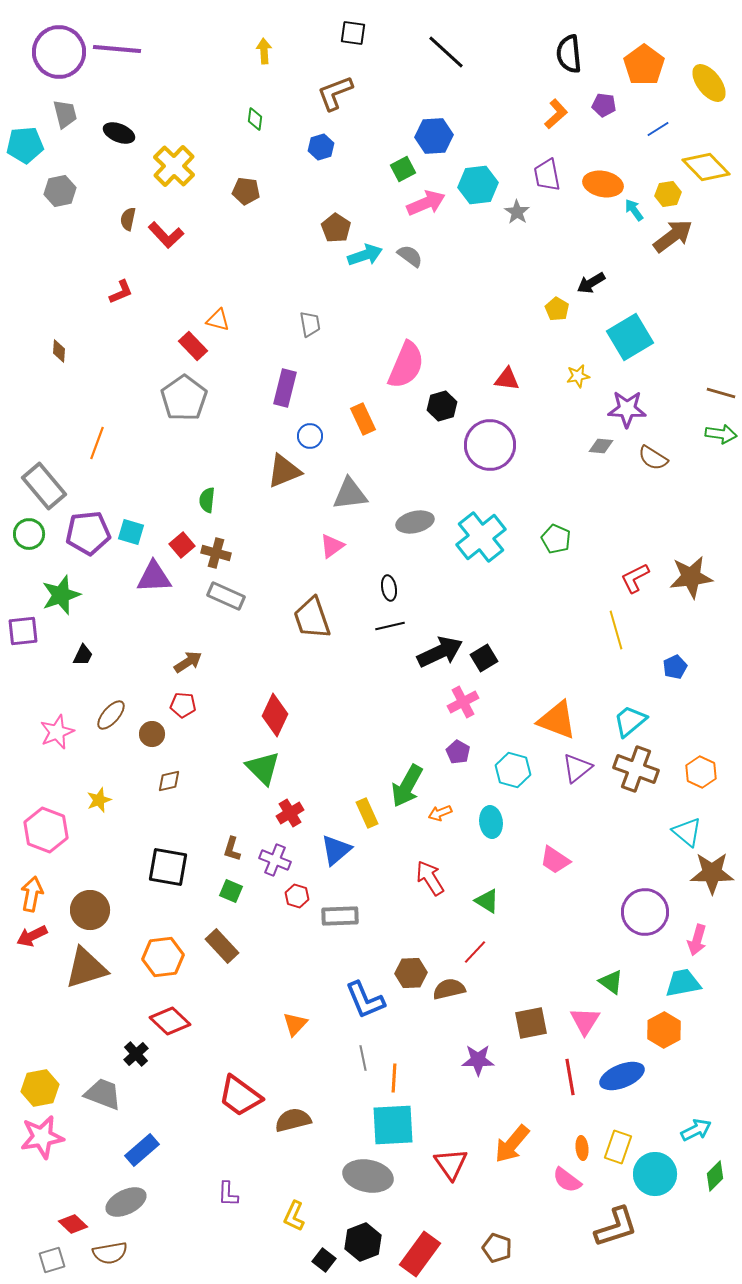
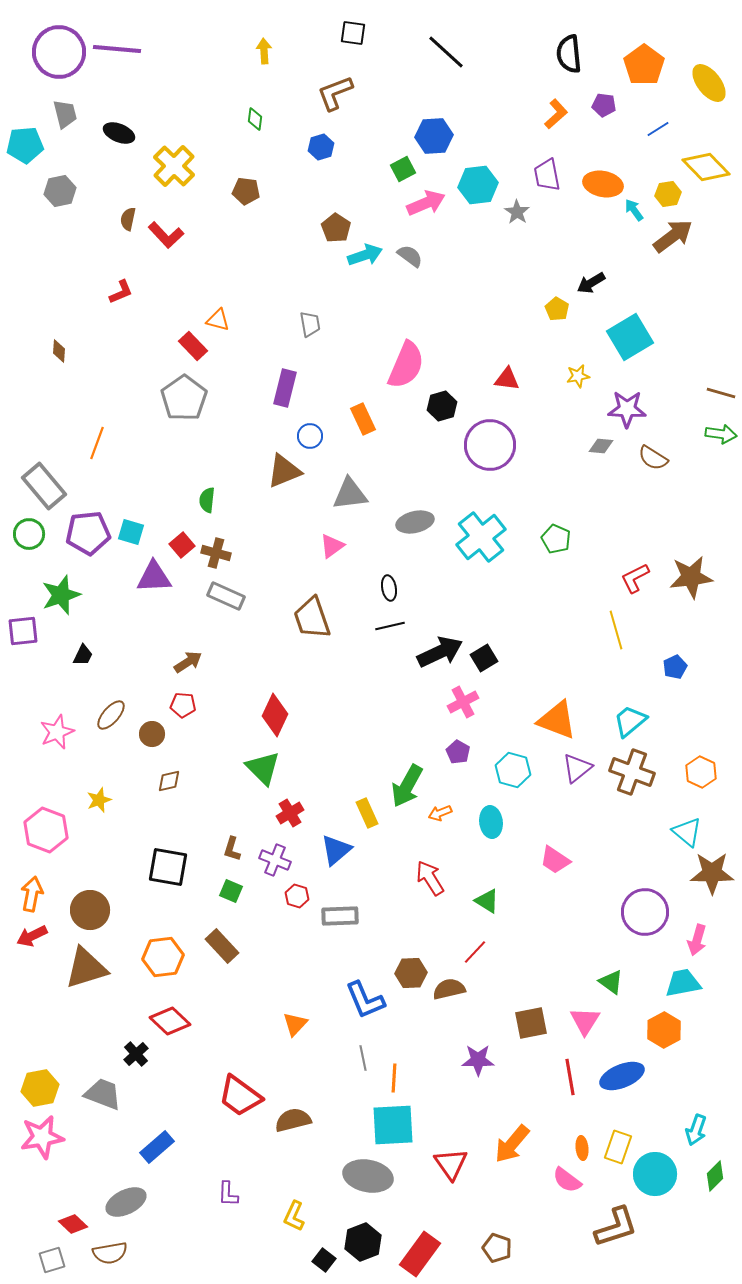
brown cross at (636, 769): moved 4 px left, 3 px down
cyan arrow at (696, 1130): rotated 136 degrees clockwise
blue rectangle at (142, 1150): moved 15 px right, 3 px up
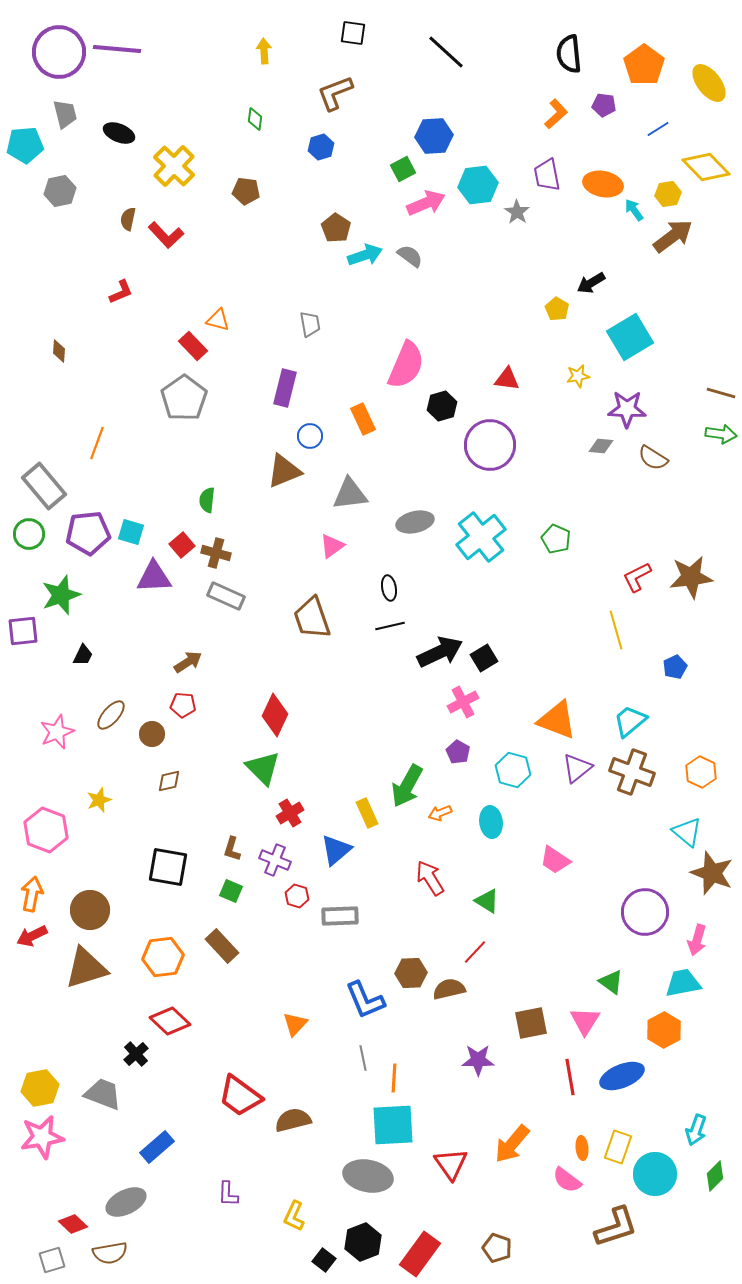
red L-shape at (635, 578): moved 2 px right, 1 px up
brown star at (712, 873): rotated 21 degrees clockwise
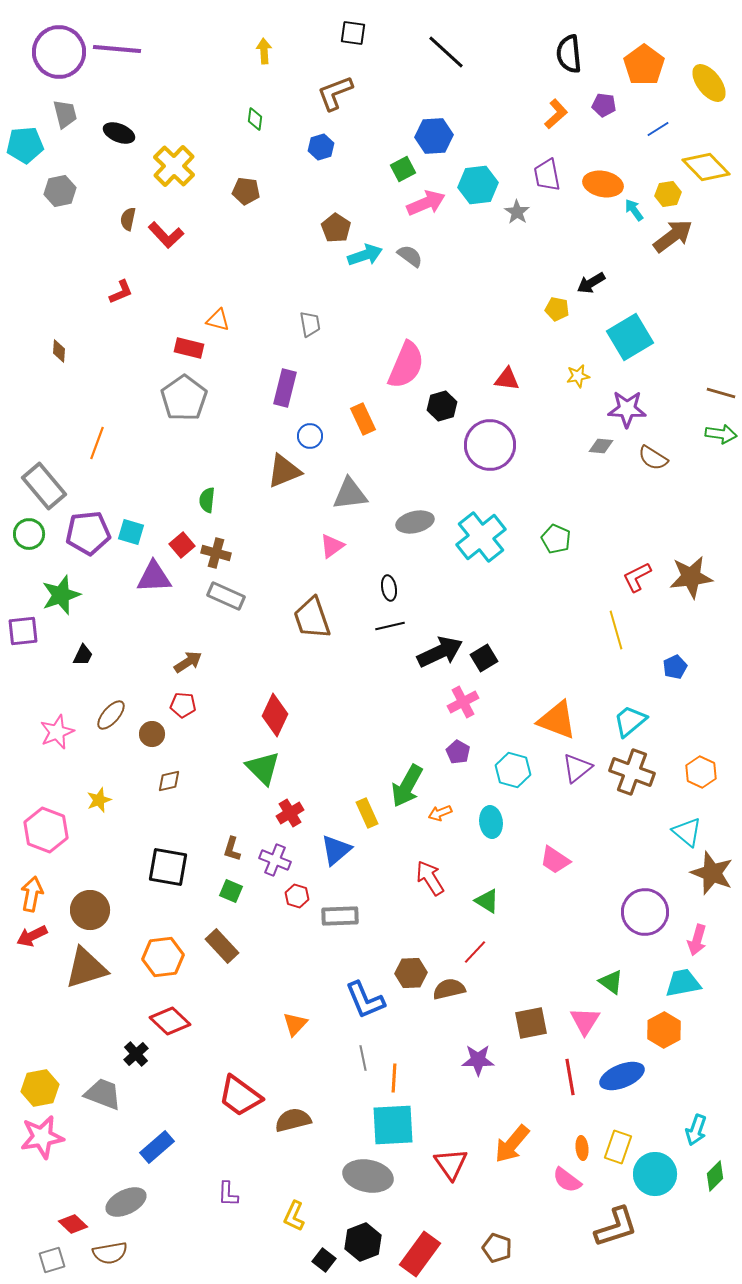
yellow pentagon at (557, 309): rotated 20 degrees counterclockwise
red rectangle at (193, 346): moved 4 px left, 2 px down; rotated 32 degrees counterclockwise
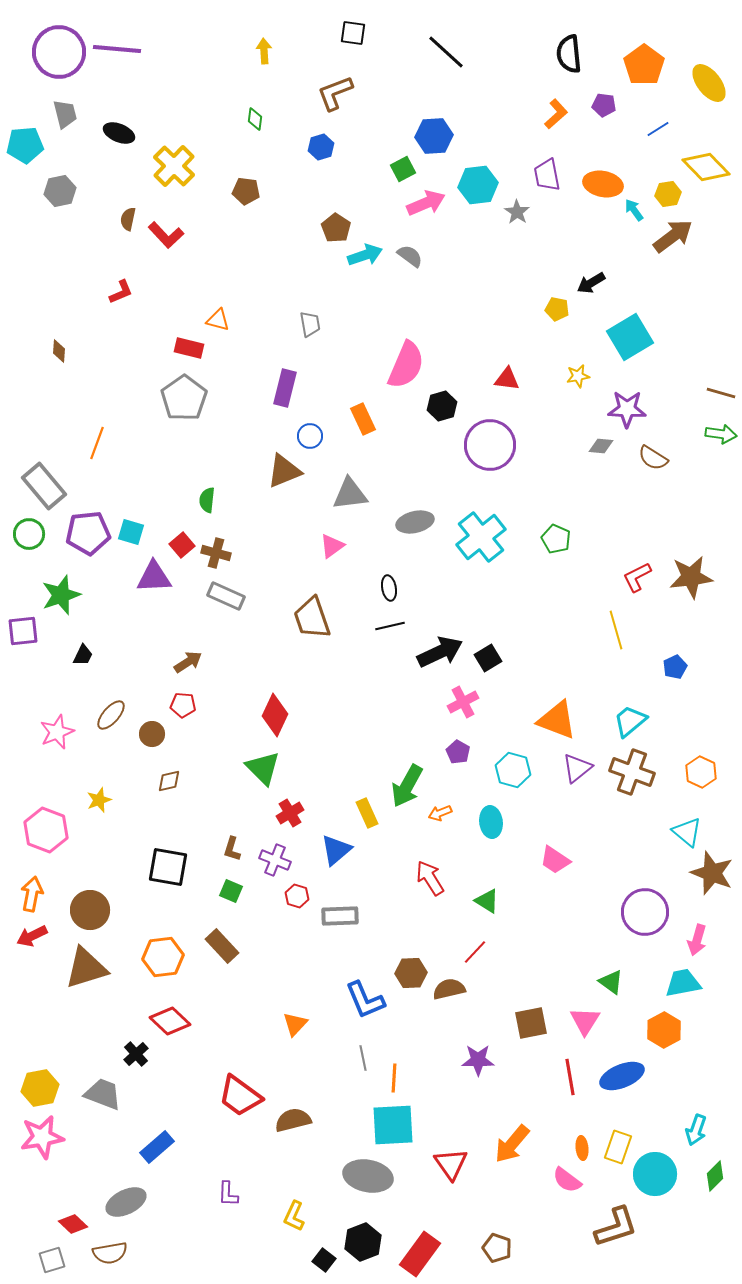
black square at (484, 658): moved 4 px right
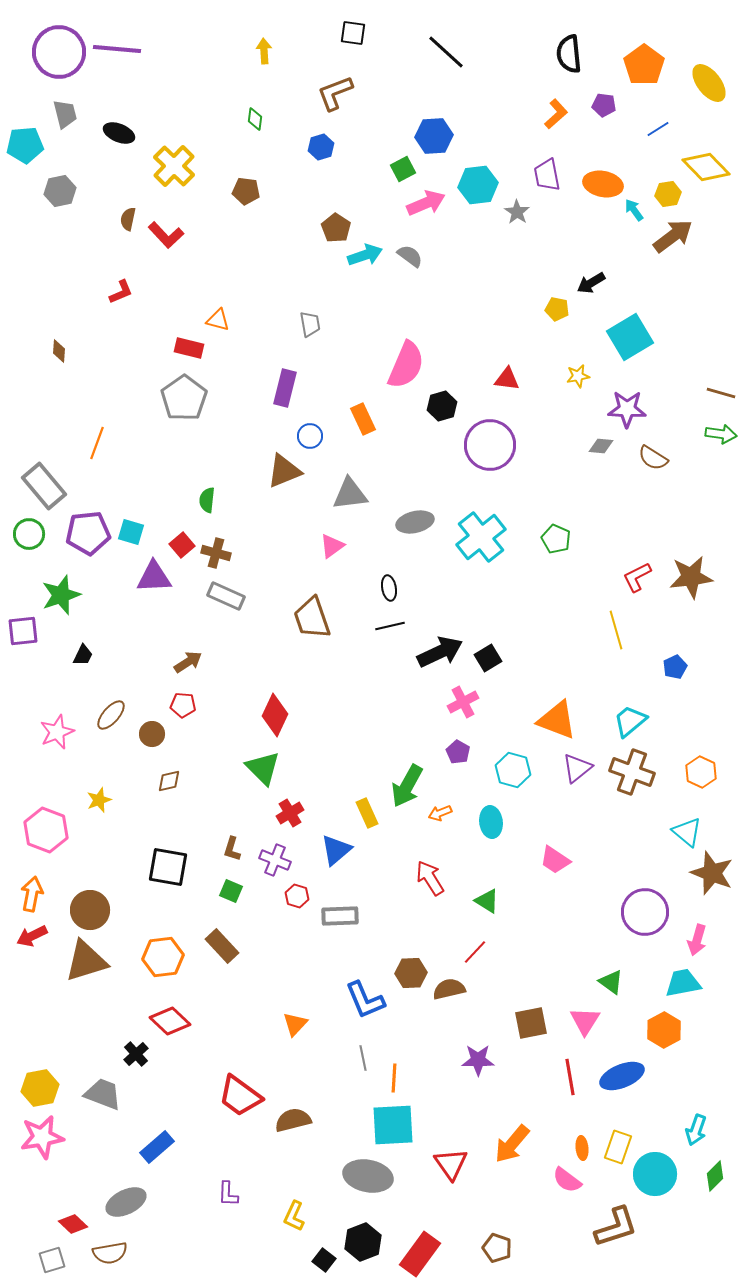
brown triangle at (86, 968): moved 7 px up
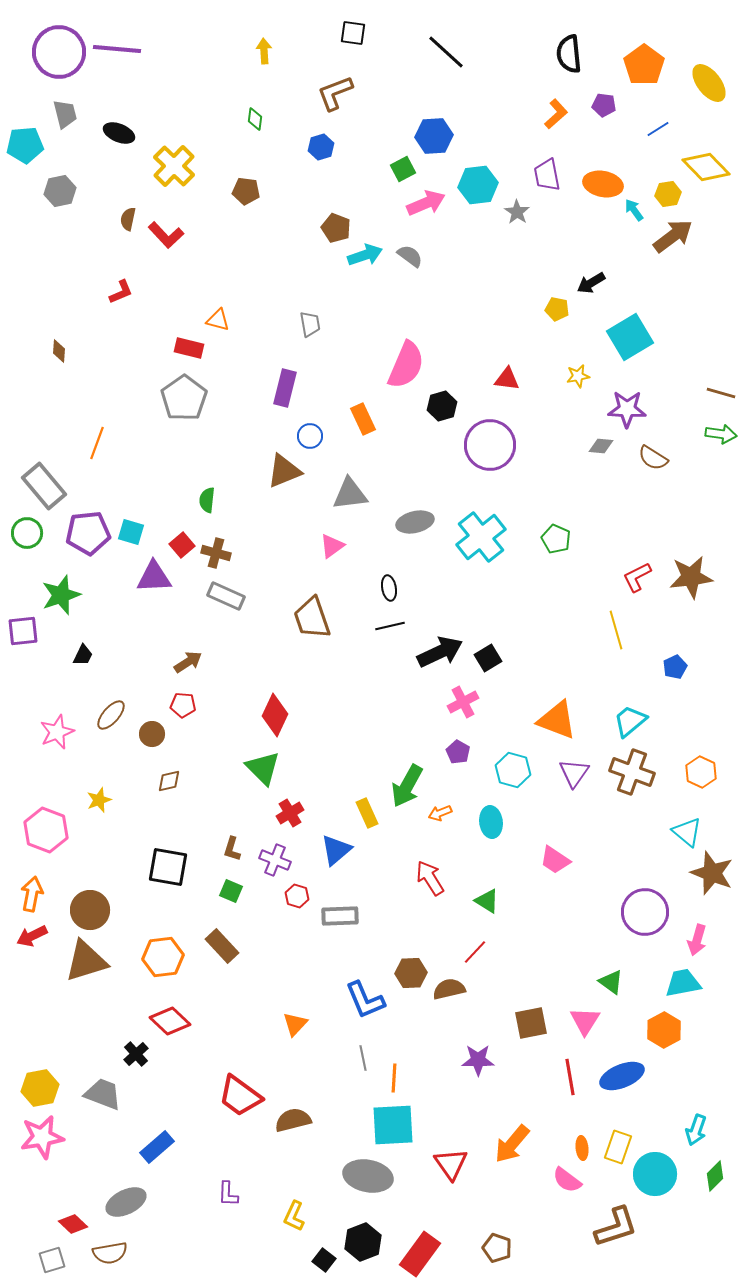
brown pentagon at (336, 228): rotated 12 degrees counterclockwise
green circle at (29, 534): moved 2 px left, 1 px up
purple triangle at (577, 768): moved 3 px left, 5 px down; rotated 16 degrees counterclockwise
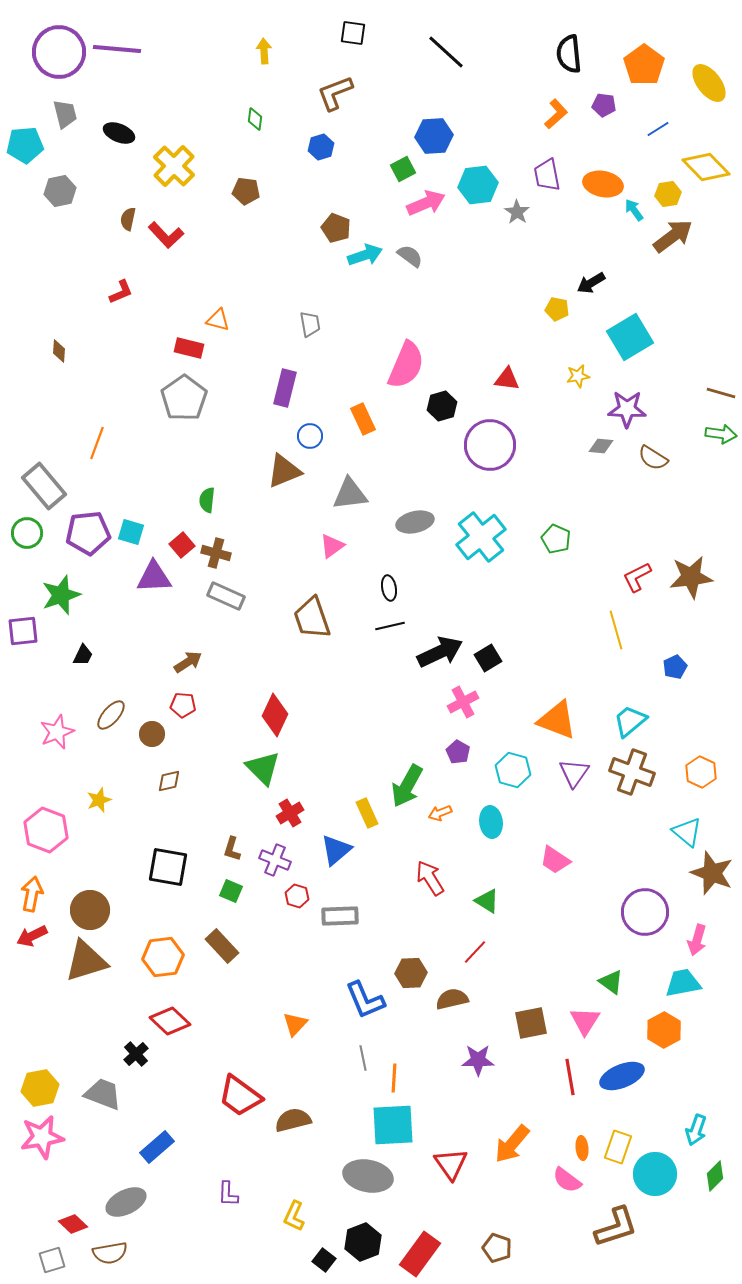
brown semicircle at (449, 989): moved 3 px right, 10 px down
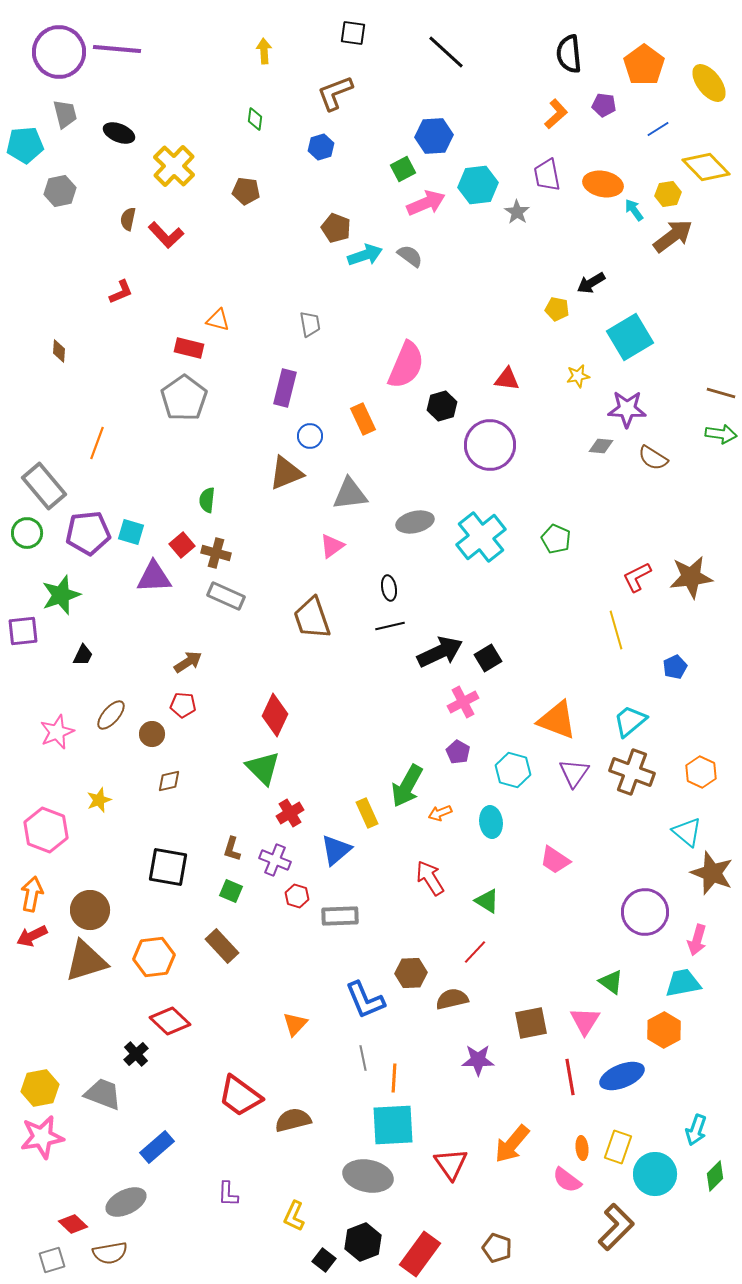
brown triangle at (284, 471): moved 2 px right, 2 px down
orange hexagon at (163, 957): moved 9 px left
brown L-shape at (616, 1227): rotated 27 degrees counterclockwise
